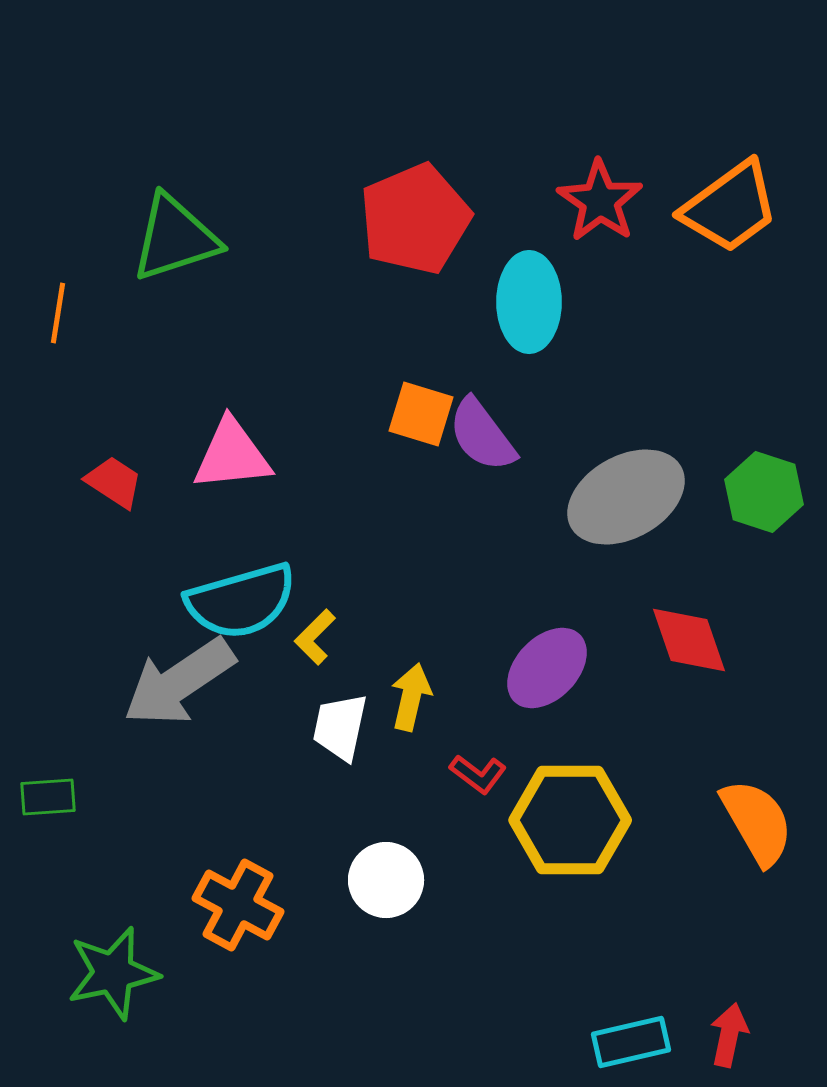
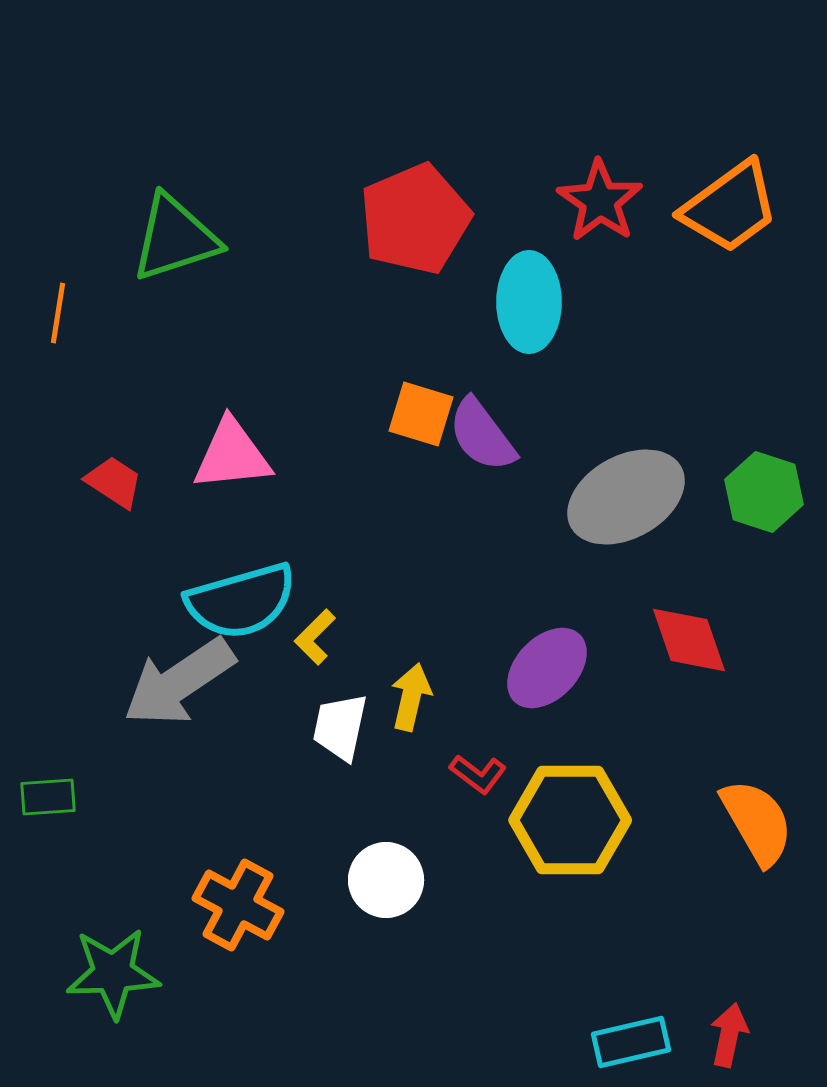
green star: rotated 10 degrees clockwise
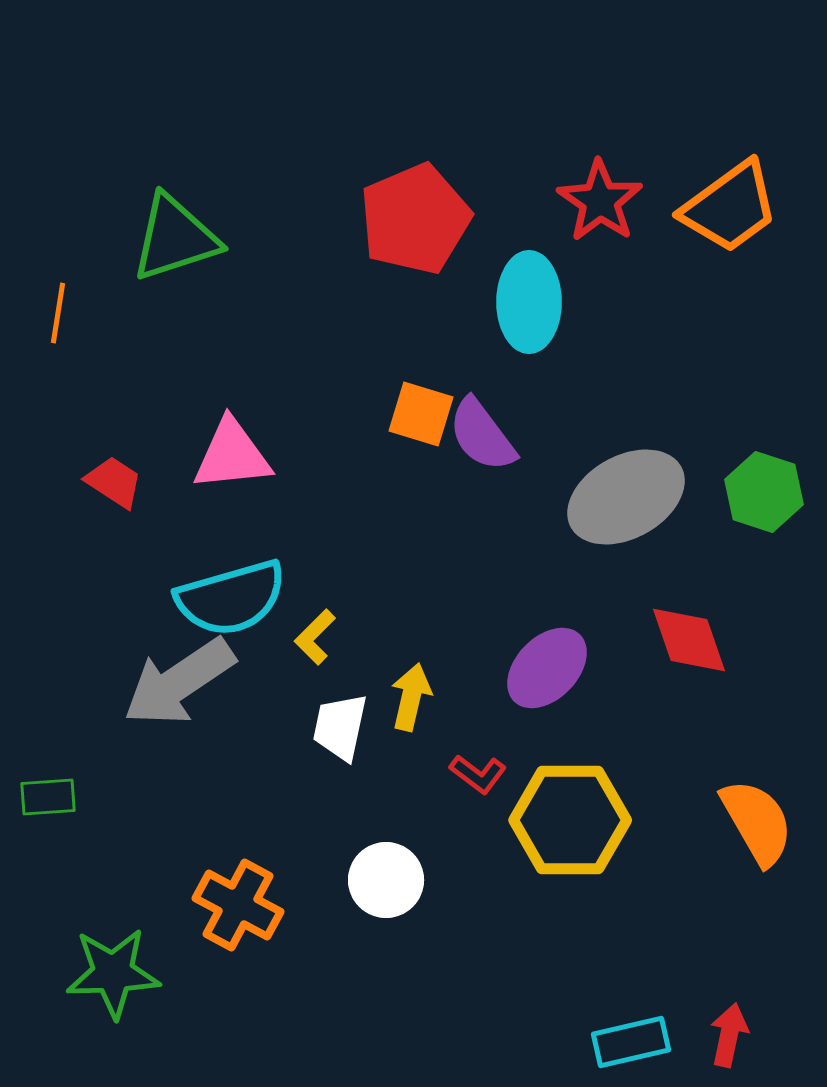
cyan semicircle: moved 10 px left, 3 px up
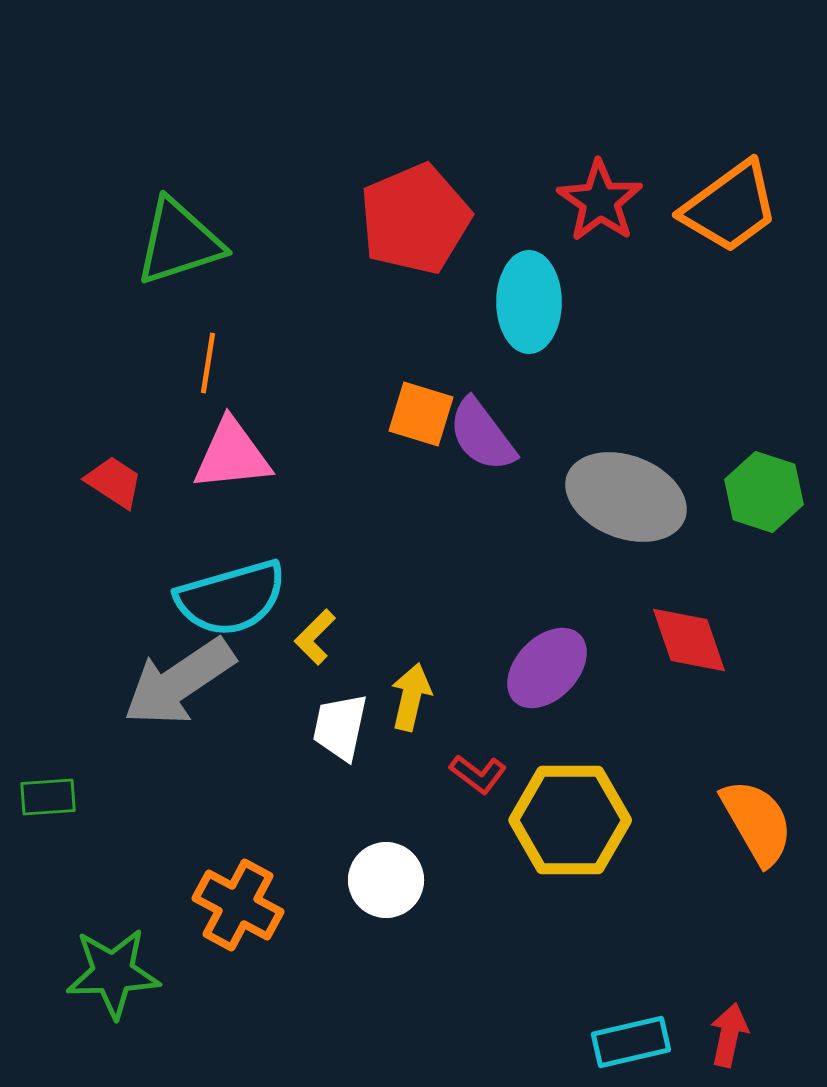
green triangle: moved 4 px right, 4 px down
orange line: moved 150 px right, 50 px down
gray ellipse: rotated 50 degrees clockwise
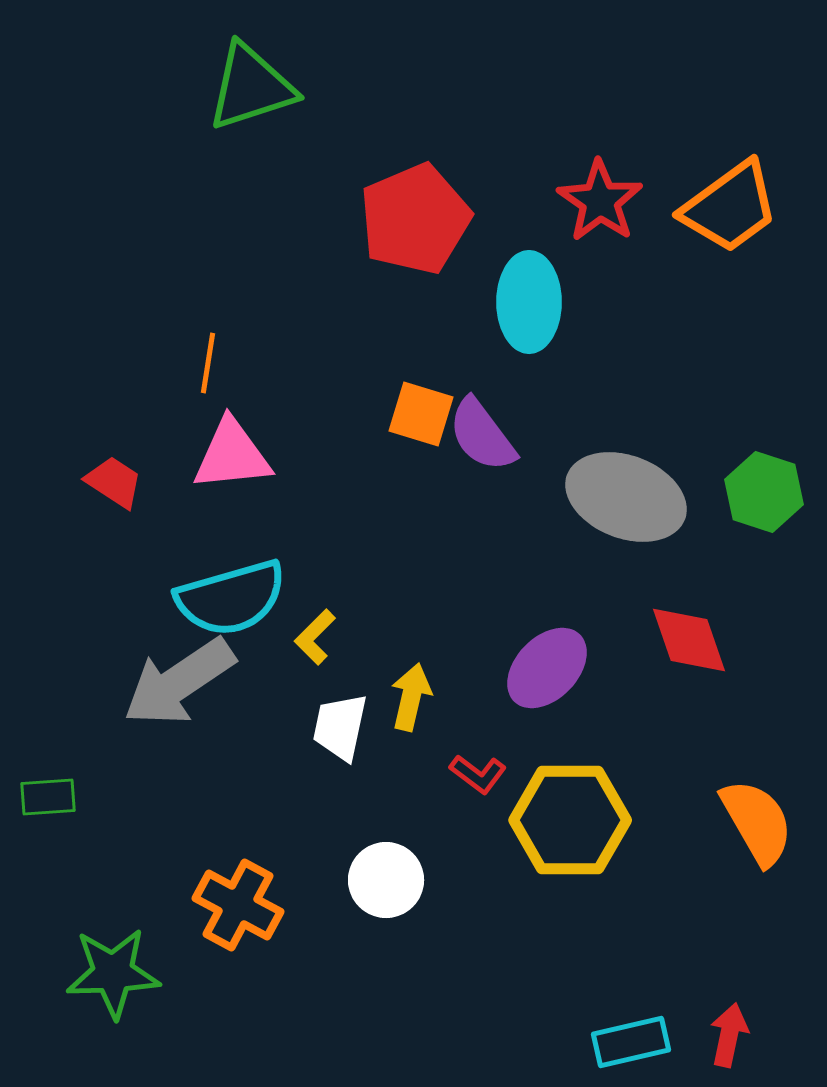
green triangle: moved 72 px right, 155 px up
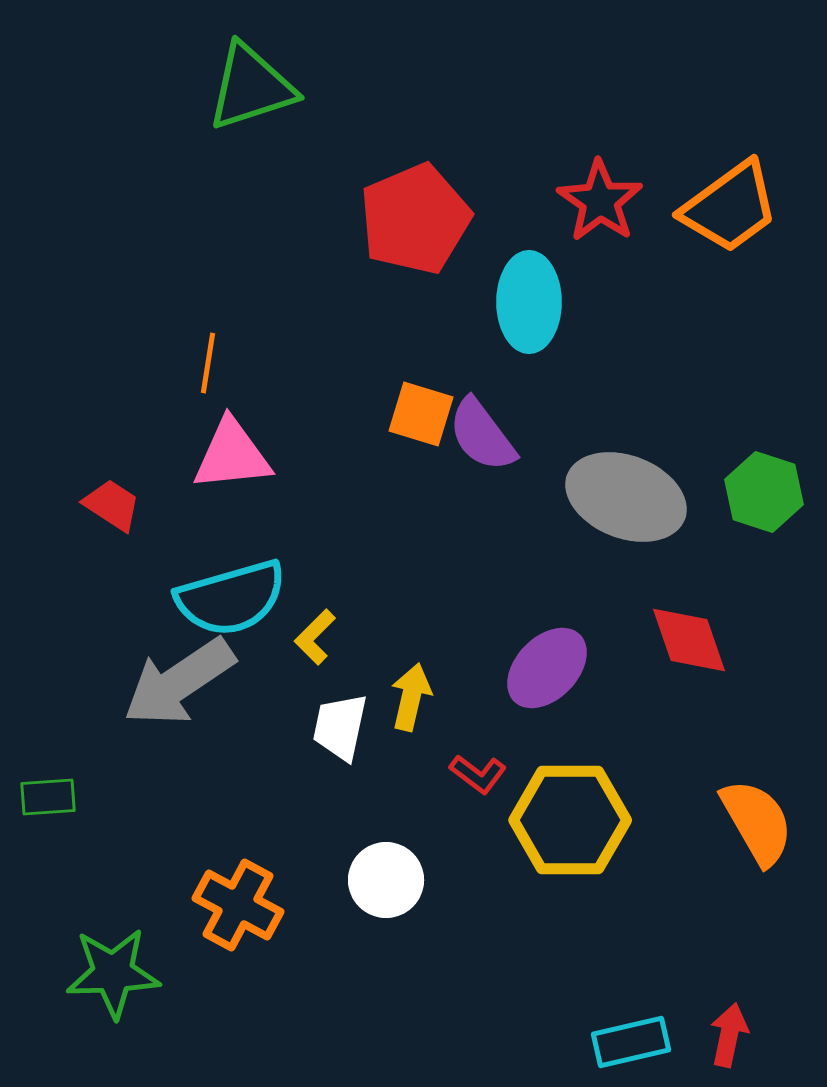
red trapezoid: moved 2 px left, 23 px down
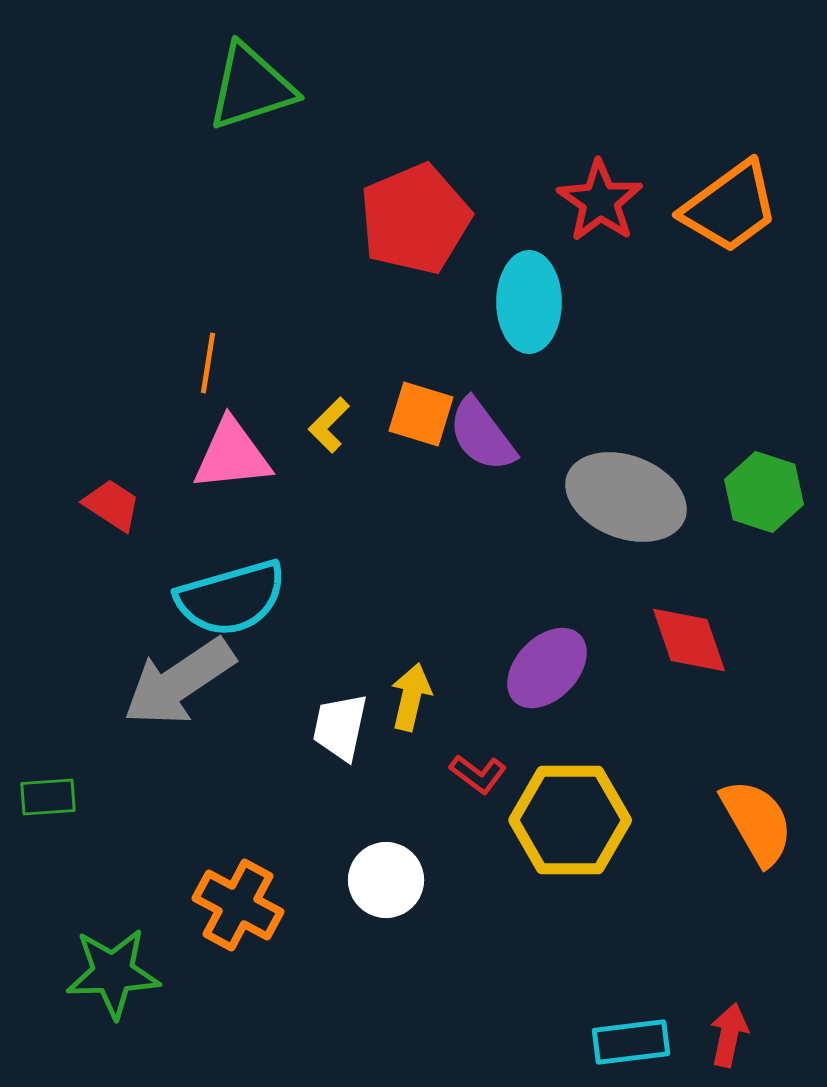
yellow L-shape: moved 14 px right, 212 px up
cyan rectangle: rotated 6 degrees clockwise
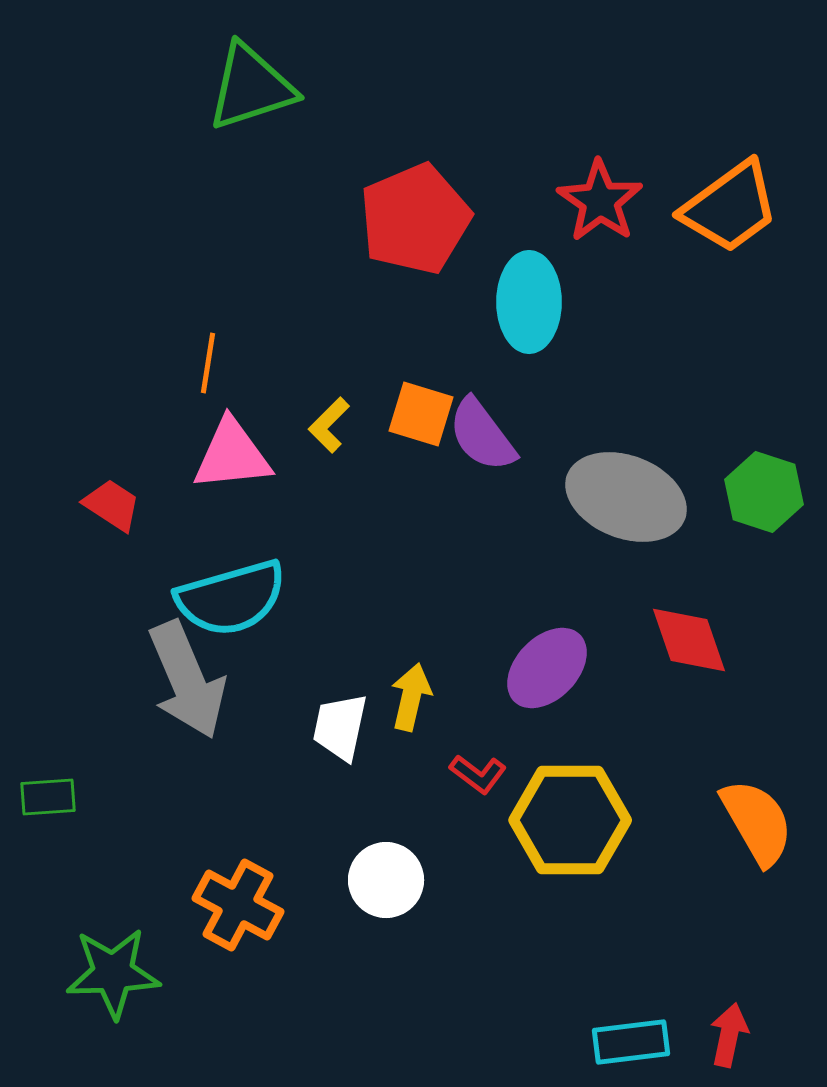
gray arrow: moved 8 px right, 2 px up; rotated 79 degrees counterclockwise
